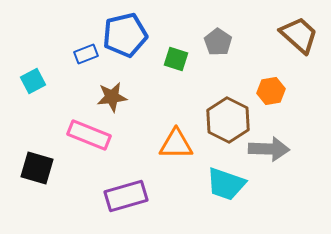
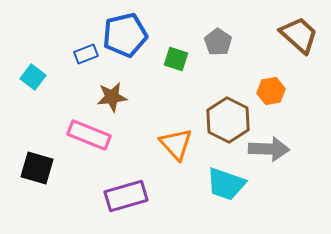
cyan square: moved 4 px up; rotated 25 degrees counterclockwise
orange triangle: rotated 48 degrees clockwise
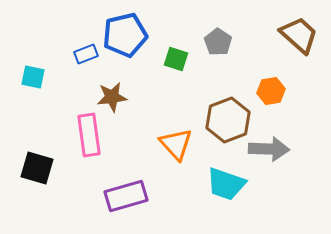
cyan square: rotated 25 degrees counterclockwise
brown hexagon: rotated 12 degrees clockwise
pink rectangle: rotated 60 degrees clockwise
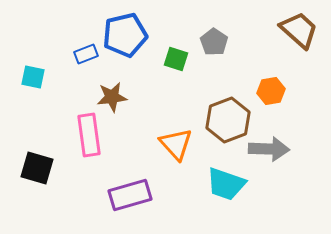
brown trapezoid: moved 5 px up
gray pentagon: moved 4 px left
purple rectangle: moved 4 px right, 1 px up
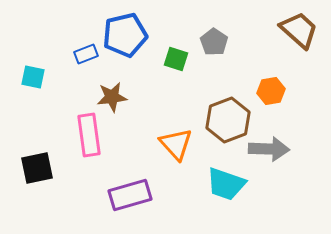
black square: rotated 28 degrees counterclockwise
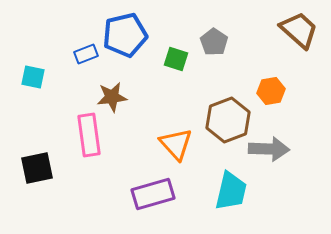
cyan trapezoid: moved 5 px right, 7 px down; rotated 96 degrees counterclockwise
purple rectangle: moved 23 px right, 1 px up
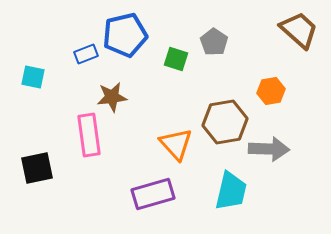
brown hexagon: moved 3 px left, 2 px down; rotated 12 degrees clockwise
